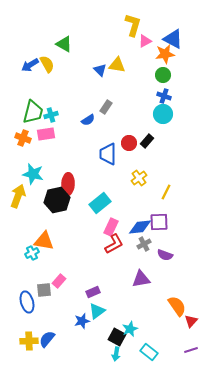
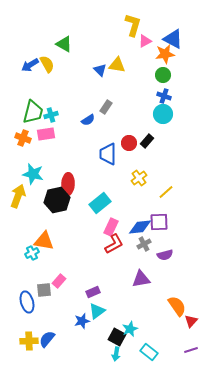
yellow line at (166, 192): rotated 21 degrees clockwise
purple semicircle at (165, 255): rotated 35 degrees counterclockwise
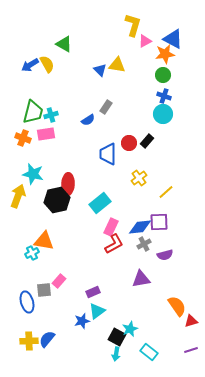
red triangle at (191, 321): rotated 32 degrees clockwise
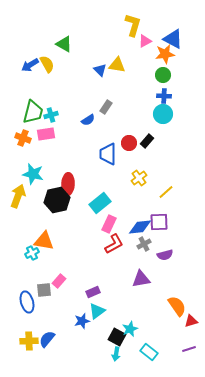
blue cross at (164, 96): rotated 16 degrees counterclockwise
pink rectangle at (111, 227): moved 2 px left, 3 px up
purple line at (191, 350): moved 2 px left, 1 px up
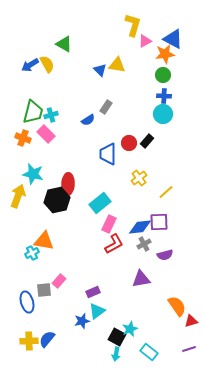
pink rectangle at (46, 134): rotated 54 degrees clockwise
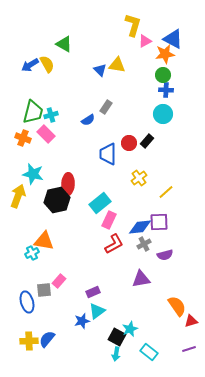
blue cross at (164, 96): moved 2 px right, 6 px up
pink rectangle at (109, 224): moved 4 px up
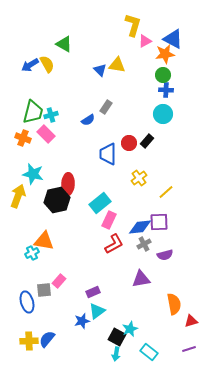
orange semicircle at (177, 306): moved 3 px left, 2 px up; rotated 25 degrees clockwise
